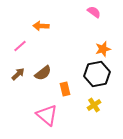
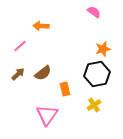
pink triangle: rotated 25 degrees clockwise
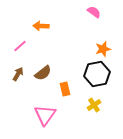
brown arrow: rotated 16 degrees counterclockwise
pink triangle: moved 2 px left
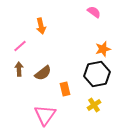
orange arrow: rotated 105 degrees counterclockwise
brown arrow: moved 1 px right, 5 px up; rotated 32 degrees counterclockwise
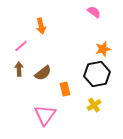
pink line: moved 1 px right
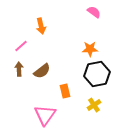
orange star: moved 13 px left; rotated 14 degrees clockwise
brown semicircle: moved 1 px left, 2 px up
orange rectangle: moved 2 px down
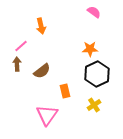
brown arrow: moved 2 px left, 5 px up
black hexagon: rotated 15 degrees counterclockwise
pink triangle: moved 2 px right
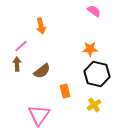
pink semicircle: moved 1 px up
black hexagon: rotated 20 degrees counterclockwise
pink triangle: moved 8 px left
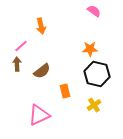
pink triangle: rotated 30 degrees clockwise
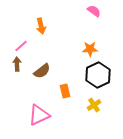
black hexagon: moved 1 px right, 1 px down; rotated 20 degrees clockwise
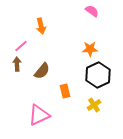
pink semicircle: moved 2 px left
brown semicircle: rotated 12 degrees counterclockwise
